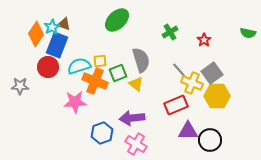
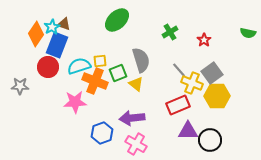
red rectangle: moved 2 px right
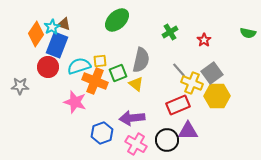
gray semicircle: rotated 30 degrees clockwise
pink star: rotated 20 degrees clockwise
black circle: moved 43 px left
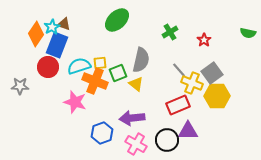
yellow square: moved 2 px down
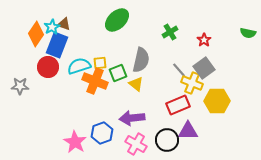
gray square: moved 8 px left, 5 px up
yellow hexagon: moved 5 px down
pink star: moved 40 px down; rotated 15 degrees clockwise
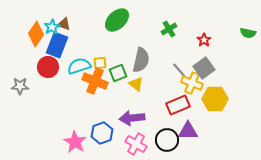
green cross: moved 1 px left, 3 px up
yellow hexagon: moved 2 px left, 2 px up
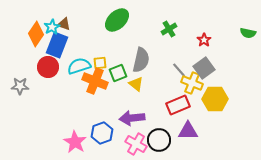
black circle: moved 8 px left
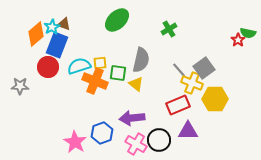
orange diamond: rotated 15 degrees clockwise
red star: moved 34 px right
green square: rotated 30 degrees clockwise
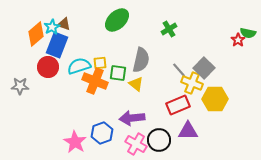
gray square: rotated 10 degrees counterclockwise
